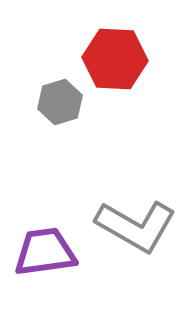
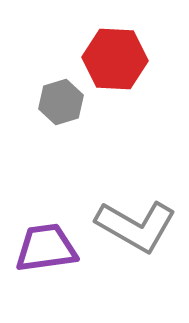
gray hexagon: moved 1 px right
purple trapezoid: moved 1 px right, 4 px up
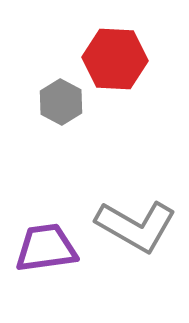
gray hexagon: rotated 15 degrees counterclockwise
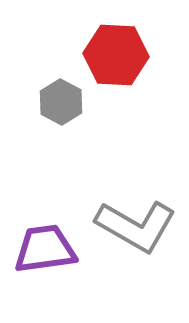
red hexagon: moved 1 px right, 4 px up
purple trapezoid: moved 1 px left, 1 px down
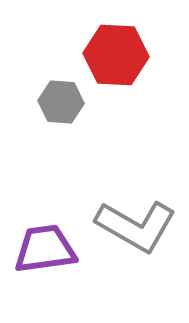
gray hexagon: rotated 24 degrees counterclockwise
